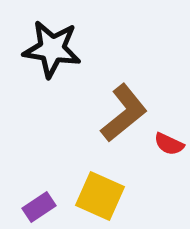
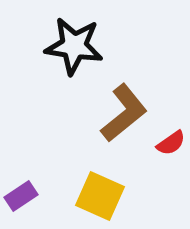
black star: moved 22 px right, 3 px up
red semicircle: moved 2 px right, 1 px up; rotated 60 degrees counterclockwise
purple rectangle: moved 18 px left, 11 px up
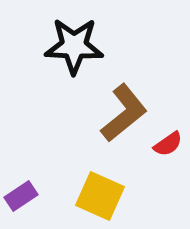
black star: rotated 6 degrees counterclockwise
red semicircle: moved 3 px left, 1 px down
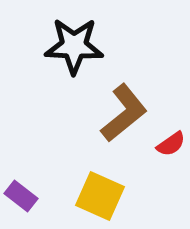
red semicircle: moved 3 px right
purple rectangle: rotated 72 degrees clockwise
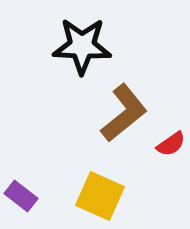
black star: moved 8 px right
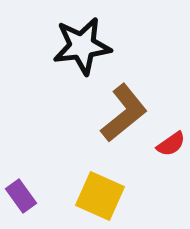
black star: rotated 10 degrees counterclockwise
purple rectangle: rotated 16 degrees clockwise
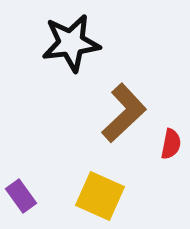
black star: moved 11 px left, 3 px up
brown L-shape: rotated 4 degrees counterclockwise
red semicircle: rotated 44 degrees counterclockwise
